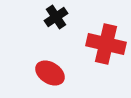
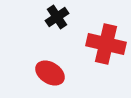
black cross: moved 1 px right
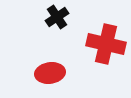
red ellipse: rotated 40 degrees counterclockwise
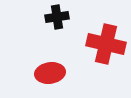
black cross: rotated 25 degrees clockwise
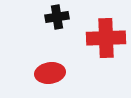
red cross: moved 6 px up; rotated 15 degrees counterclockwise
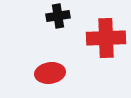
black cross: moved 1 px right, 1 px up
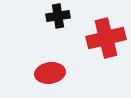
red cross: rotated 12 degrees counterclockwise
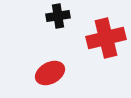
red ellipse: rotated 20 degrees counterclockwise
